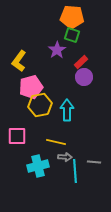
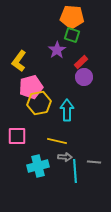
yellow hexagon: moved 1 px left, 2 px up
yellow line: moved 1 px right, 1 px up
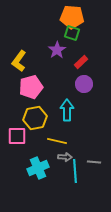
green square: moved 2 px up
purple circle: moved 7 px down
yellow hexagon: moved 4 px left, 15 px down
cyan cross: moved 2 px down; rotated 10 degrees counterclockwise
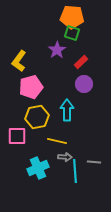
yellow hexagon: moved 2 px right, 1 px up
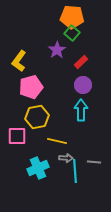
green square: rotated 21 degrees clockwise
purple circle: moved 1 px left, 1 px down
cyan arrow: moved 14 px right
gray arrow: moved 1 px right, 1 px down
